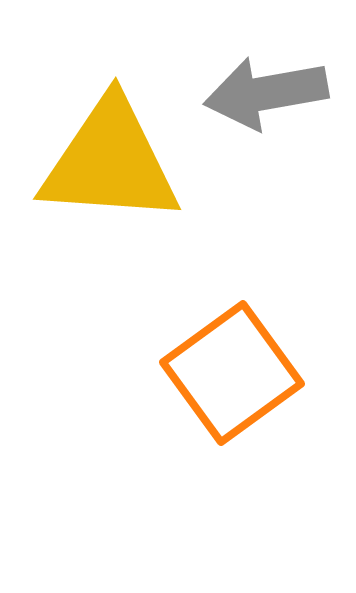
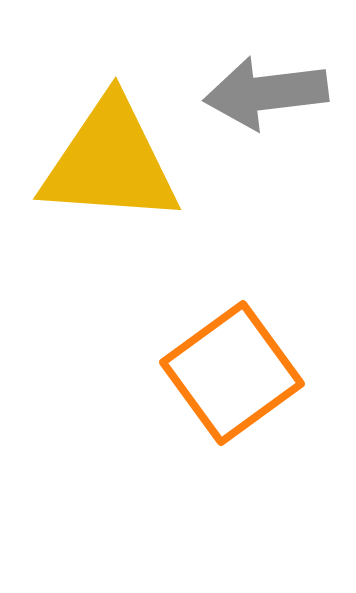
gray arrow: rotated 3 degrees clockwise
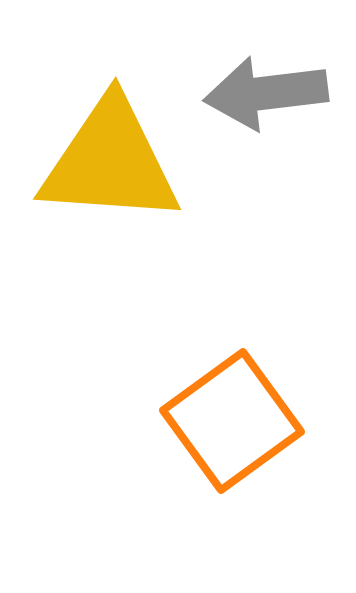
orange square: moved 48 px down
